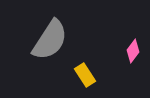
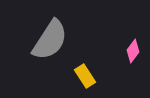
yellow rectangle: moved 1 px down
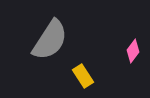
yellow rectangle: moved 2 px left
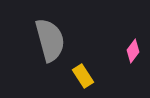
gray semicircle: rotated 48 degrees counterclockwise
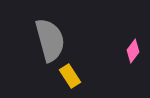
yellow rectangle: moved 13 px left
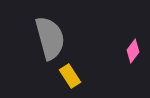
gray semicircle: moved 2 px up
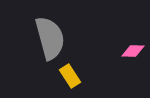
pink diamond: rotated 55 degrees clockwise
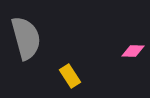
gray semicircle: moved 24 px left
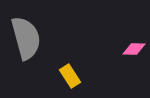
pink diamond: moved 1 px right, 2 px up
